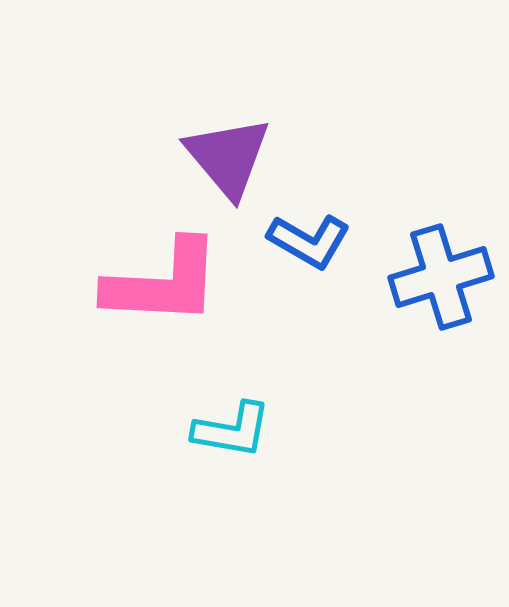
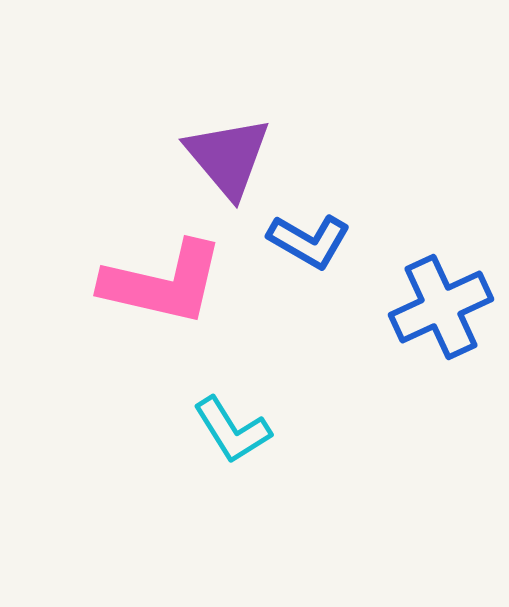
blue cross: moved 30 px down; rotated 8 degrees counterclockwise
pink L-shape: rotated 10 degrees clockwise
cyan L-shape: rotated 48 degrees clockwise
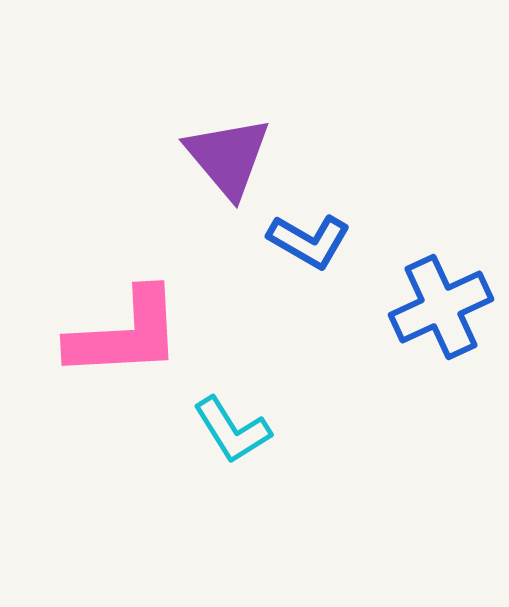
pink L-shape: moved 38 px left, 51 px down; rotated 16 degrees counterclockwise
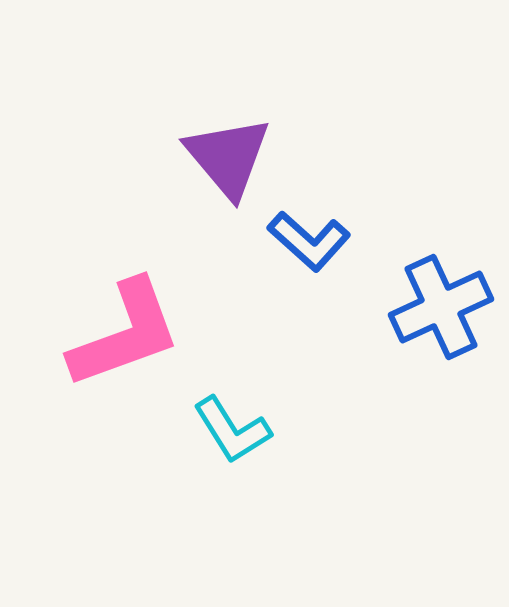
blue L-shape: rotated 12 degrees clockwise
pink L-shape: rotated 17 degrees counterclockwise
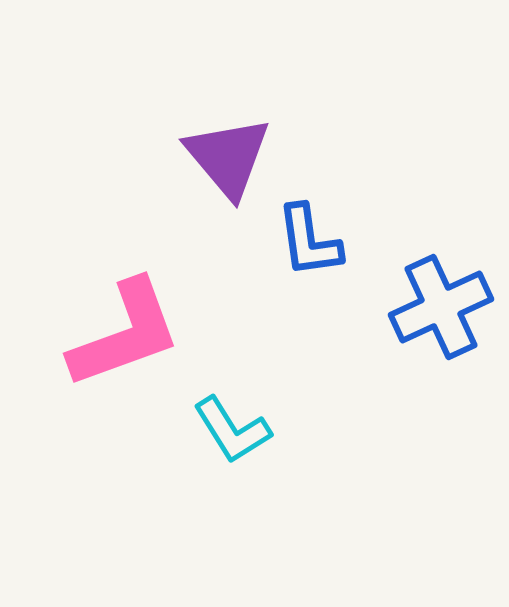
blue L-shape: rotated 40 degrees clockwise
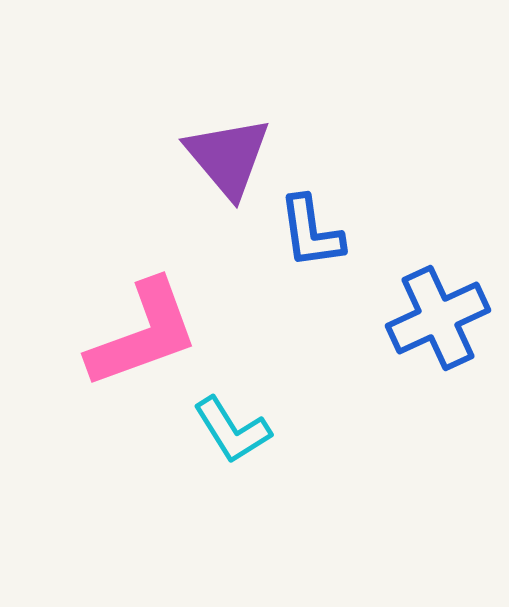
blue L-shape: moved 2 px right, 9 px up
blue cross: moved 3 px left, 11 px down
pink L-shape: moved 18 px right
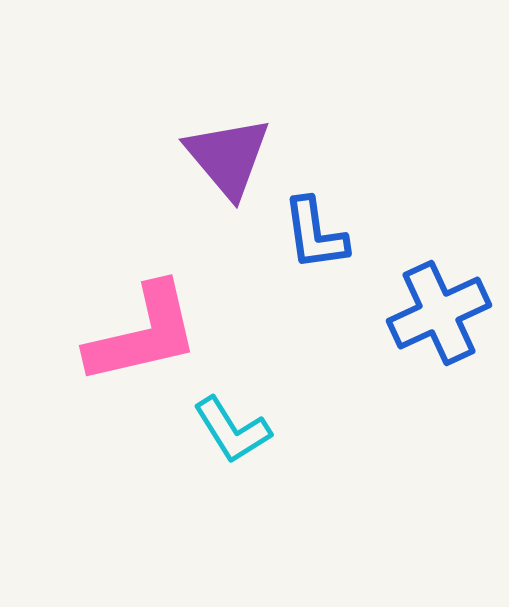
blue L-shape: moved 4 px right, 2 px down
blue cross: moved 1 px right, 5 px up
pink L-shape: rotated 7 degrees clockwise
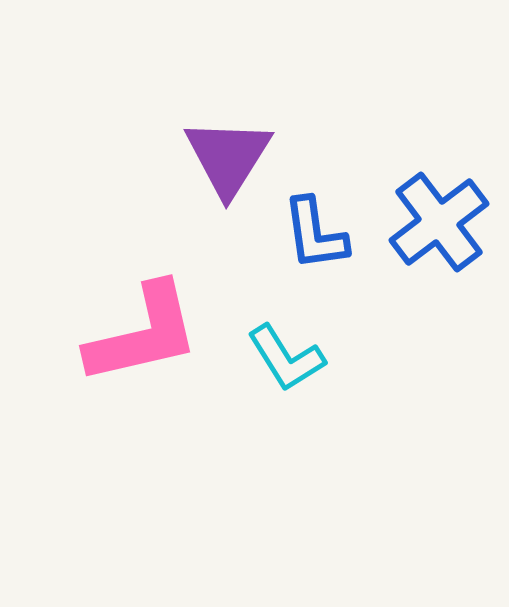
purple triangle: rotated 12 degrees clockwise
blue cross: moved 91 px up; rotated 12 degrees counterclockwise
cyan L-shape: moved 54 px right, 72 px up
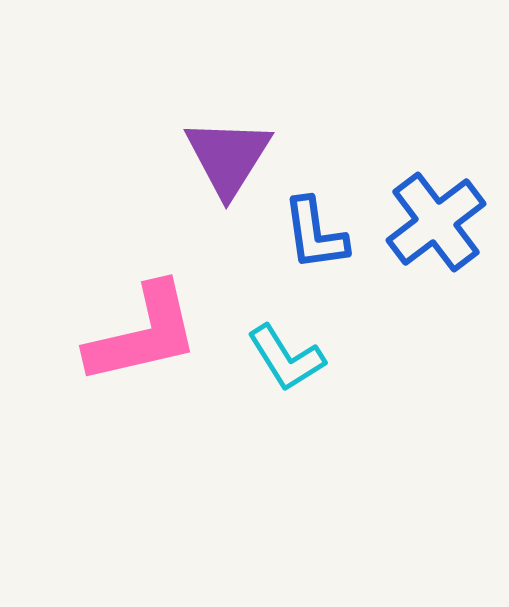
blue cross: moved 3 px left
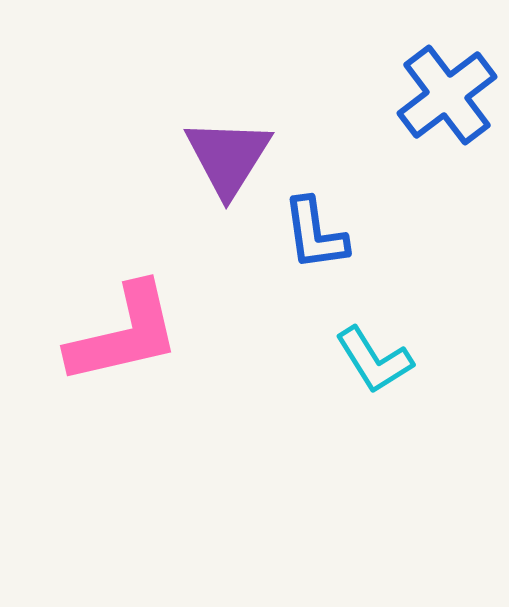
blue cross: moved 11 px right, 127 px up
pink L-shape: moved 19 px left
cyan L-shape: moved 88 px right, 2 px down
